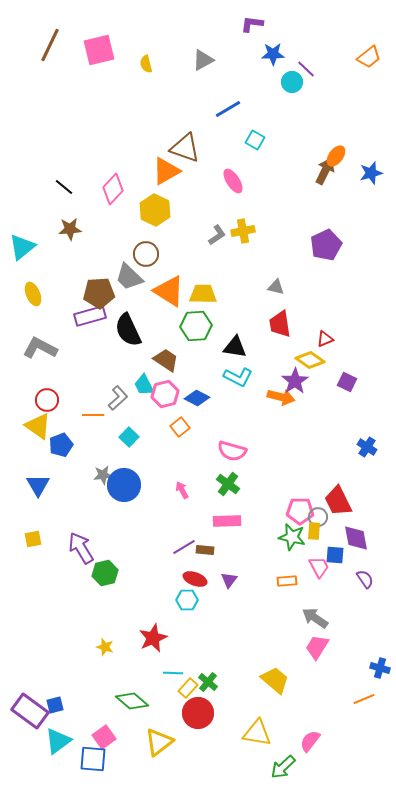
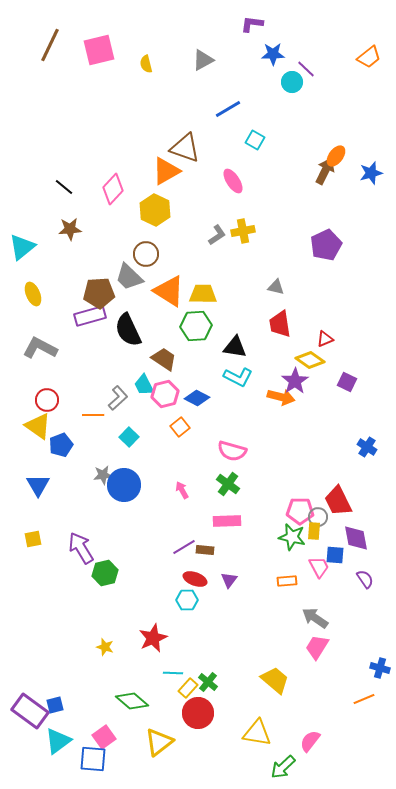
brown trapezoid at (166, 360): moved 2 px left, 1 px up
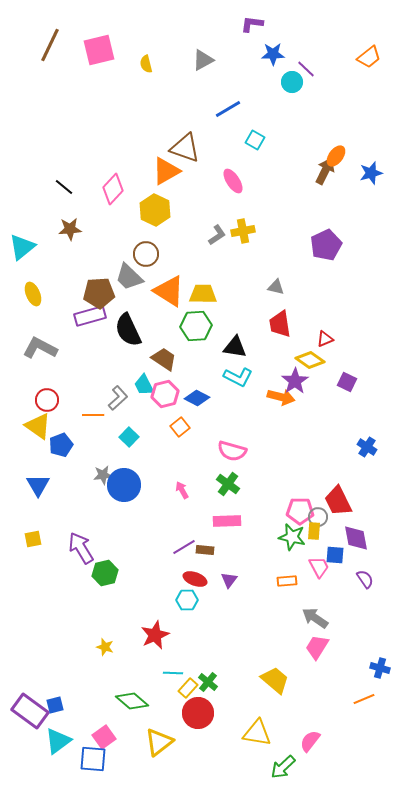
red star at (153, 638): moved 2 px right, 3 px up
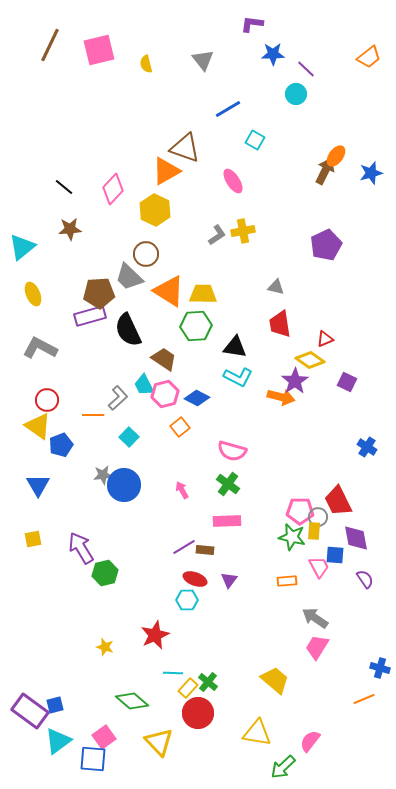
gray triangle at (203, 60): rotated 40 degrees counterclockwise
cyan circle at (292, 82): moved 4 px right, 12 px down
yellow triangle at (159, 742): rotated 36 degrees counterclockwise
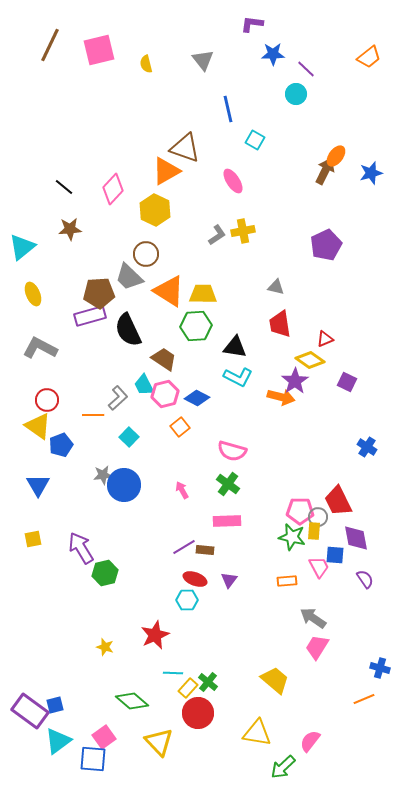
blue line at (228, 109): rotated 72 degrees counterclockwise
gray arrow at (315, 618): moved 2 px left
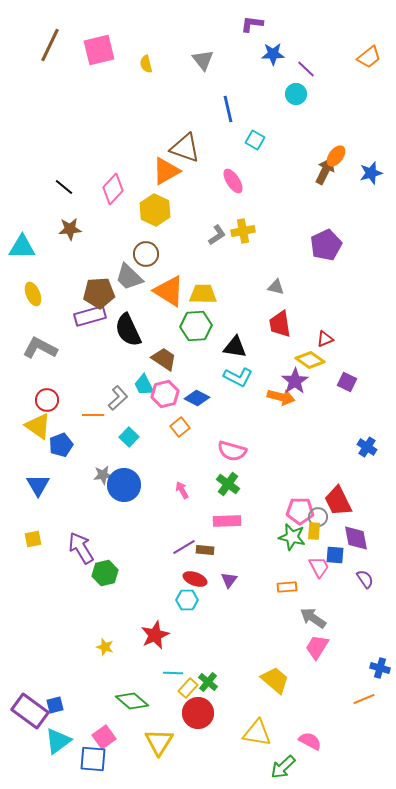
cyan triangle at (22, 247): rotated 40 degrees clockwise
orange rectangle at (287, 581): moved 6 px down
pink semicircle at (310, 741): rotated 80 degrees clockwise
yellow triangle at (159, 742): rotated 16 degrees clockwise
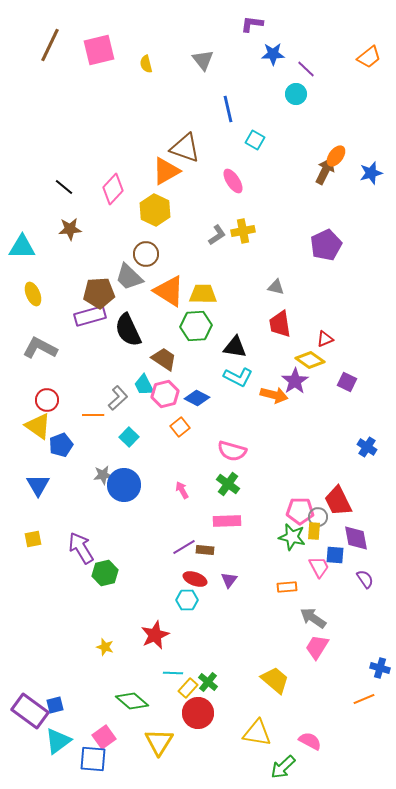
orange arrow at (281, 397): moved 7 px left, 2 px up
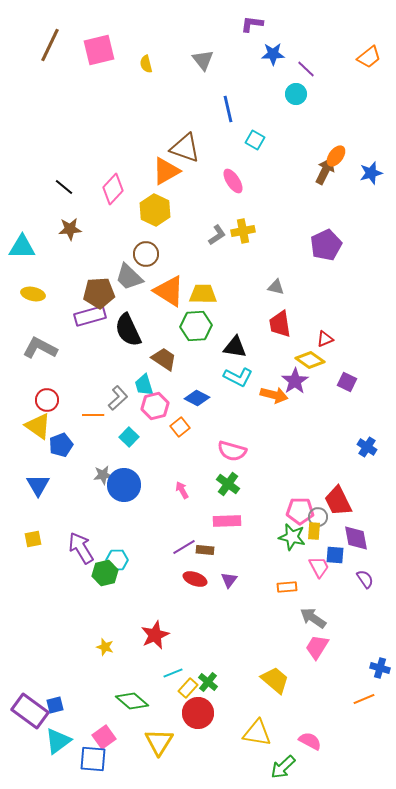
yellow ellipse at (33, 294): rotated 55 degrees counterclockwise
cyan trapezoid at (144, 385): rotated 10 degrees clockwise
pink hexagon at (165, 394): moved 10 px left, 12 px down
cyan hexagon at (187, 600): moved 70 px left, 40 px up
cyan line at (173, 673): rotated 24 degrees counterclockwise
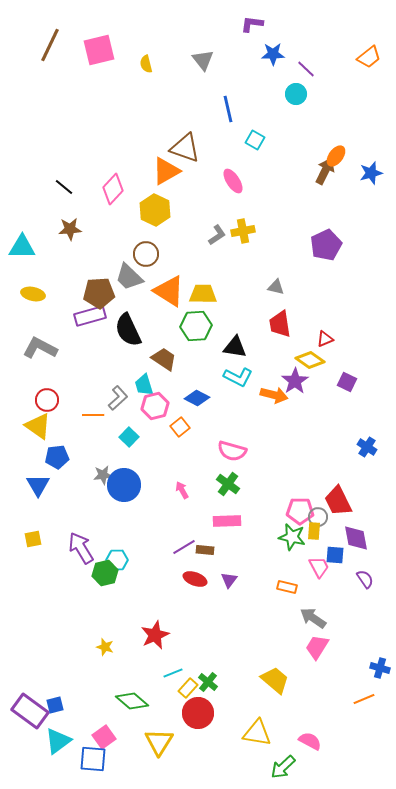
blue pentagon at (61, 445): moved 4 px left, 12 px down; rotated 15 degrees clockwise
orange rectangle at (287, 587): rotated 18 degrees clockwise
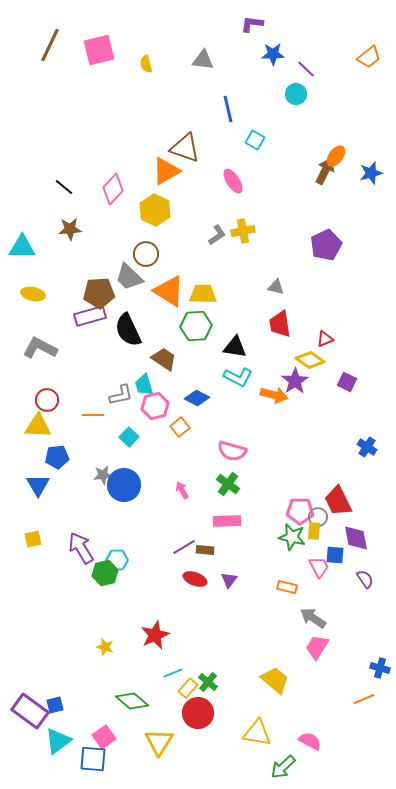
gray triangle at (203, 60): rotated 45 degrees counterclockwise
gray L-shape at (118, 398): moved 3 px right, 3 px up; rotated 30 degrees clockwise
yellow triangle at (38, 426): rotated 32 degrees counterclockwise
